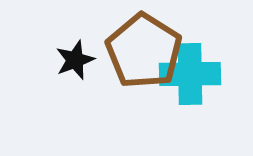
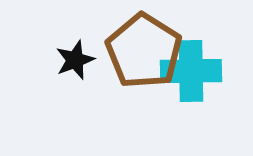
cyan cross: moved 1 px right, 3 px up
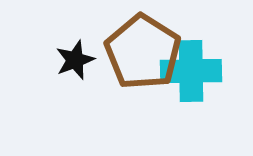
brown pentagon: moved 1 px left, 1 px down
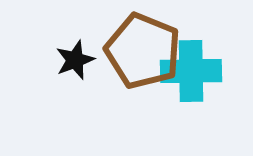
brown pentagon: moved 1 px up; rotated 10 degrees counterclockwise
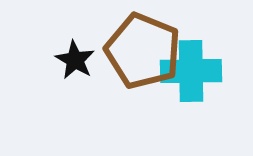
black star: rotated 21 degrees counterclockwise
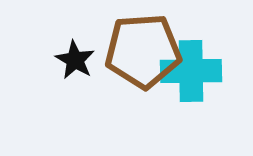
brown pentagon: rotated 26 degrees counterclockwise
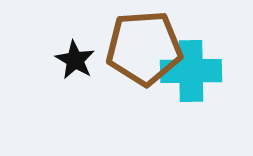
brown pentagon: moved 1 px right, 3 px up
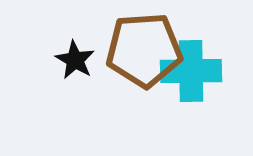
brown pentagon: moved 2 px down
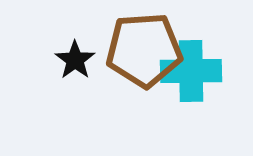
black star: rotated 6 degrees clockwise
